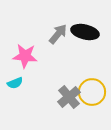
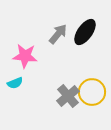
black ellipse: rotated 68 degrees counterclockwise
gray cross: moved 1 px left, 1 px up
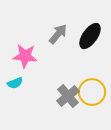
black ellipse: moved 5 px right, 4 px down
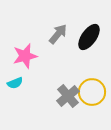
black ellipse: moved 1 px left, 1 px down
pink star: rotated 20 degrees counterclockwise
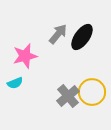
black ellipse: moved 7 px left
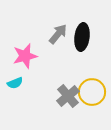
black ellipse: rotated 28 degrees counterclockwise
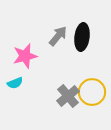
gray arrow: moved 2 px down
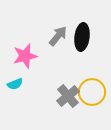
cyan semicircle: moved 1 px down
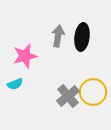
gray arrow: rotated 30 degrees counterclockwise
yellow circle: moved 1 px right
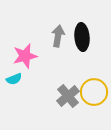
black ellipse: rotated 12 degrees counterclockwise
cyan semicircle: moved 1 px left, 5 px up
yellow circle: moved 1 px right
